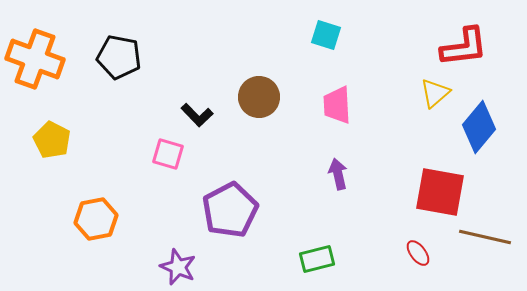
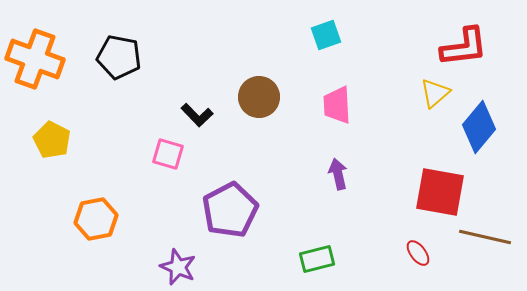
cyan square: rotated 36 degrees counterclockwise
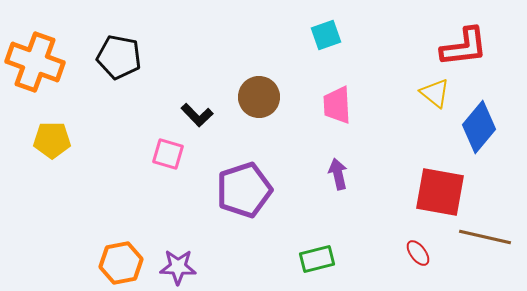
orange cross: moved 3 px down
yellow triangle: rotated 40 degrees counterclockwise
yellow pentagon: rotated 27 degrees counterclockwise
purple pentagon: moved 14 px right, 20 px up; rotated 10 degrees clockwise
orange hexagon: moved 25 px right, 44 px down
purple star: rotated 21 degrees counterclockwise
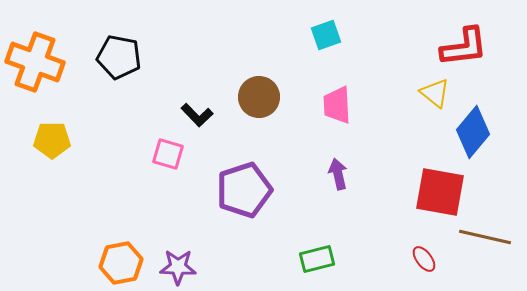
blue diamond: moved 6 px left, 5 px down
red ellipse: moved 6 px right, 6 px down
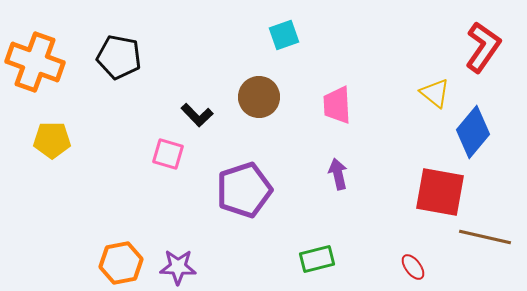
cyan square: moved 42 px left
red L-shape: moved 19 px right; rotated 48 degrees counterclockwise
red ellipse: moved 11 px left, 8 px down
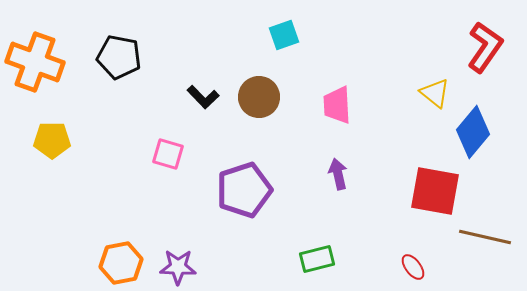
red L-shape: moved 2 px right
black L-shape: moved 6 px right, 18 px up
red square: moved 5 px left, 1 px up
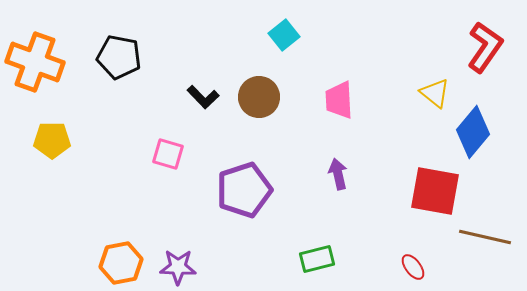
cyan square: rotated 20 degrees counterclockwise
pink trapezoid: moved 2 px right, 5 px up
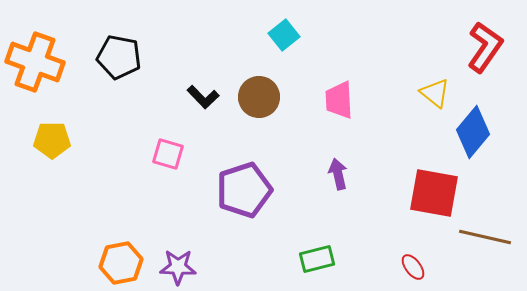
red square: moved 1 px left, 2 px down
